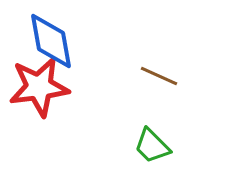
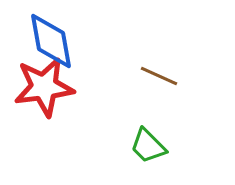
red star: moved 5 px right
green trapezoid: moved 4 px left
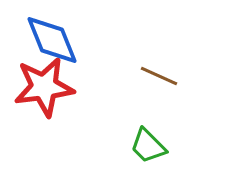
blue diamond: moved 1 px right, 1 px up; rotated 12 degrees counterclockwise
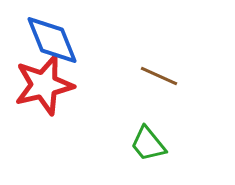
red star: moved 2 px up; rotated 6 degrees counterclockwise
green trapezoid: moved 2 px up; rotated 6 degrees clockwise
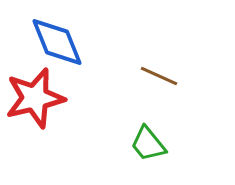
blue diamond: moved 5 px right, 2 px down
red star: moved 9 px left, 13 px down
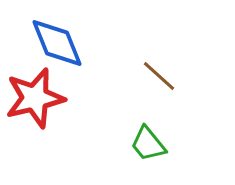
blue diamond: moved 1 px down
brown line: rotated 18 degrees clockwise
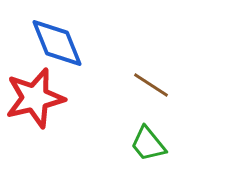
brown line: moved 8 px left, 9 px down; rotated 9 degrees counterclockwise
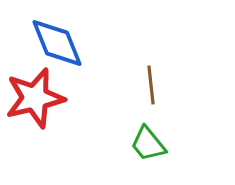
brown line: rotated 51 degrees clockwise
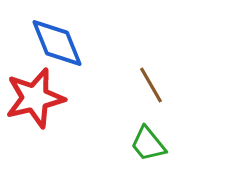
brown line: rotated 24 degrees counterclockwise
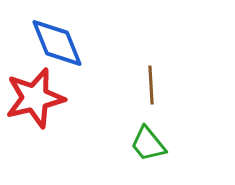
brown line: rotated 27 degrees clockwise
